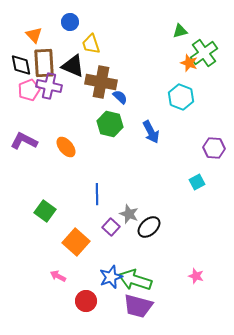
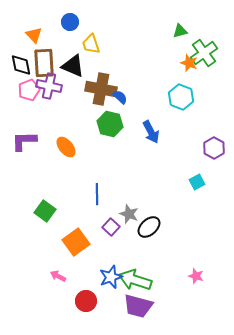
brown cross: moved 7 px down
purple L-shape: rotated 28 degrees counterclockwise
purple hexagon: rotated 25 degrees clockwise
orange square: rotated 12 degrees clockwise
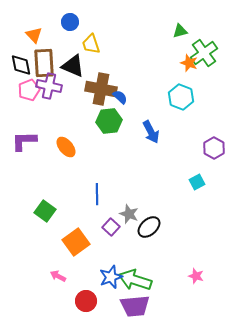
green hexagon: moved 1 px left, 3 px up; rotated 20 degrees counterclockwise
purple trapezoid: moved 3 px left; rotated 20 degrees counterclockwise
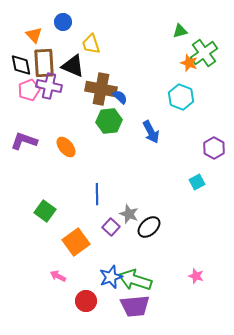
blue circle: moved 7 px left
purple L-shape: rotated 20 degrees clockwise
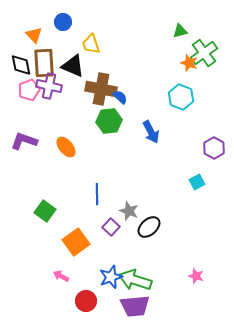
gray star: moved 3 px up
pink arrow: moved 3 px right
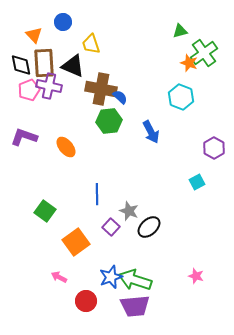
purple L-shape: moved 4 px up
pink arrow: moved 2 px left, 1 px down
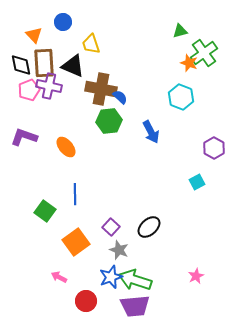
blue line: moved 22 px left
gray star: moved 10 px left, 39 px down
pink star: rotated 28 degrees clockwise
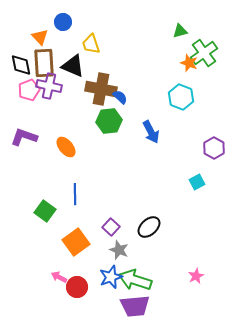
orange triangle: moved 6 px right, 2 px down
red circle: moved 9 px left, 14 px up
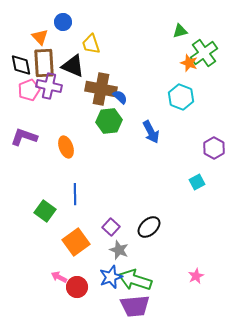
orange ellipse: rotated 20 degrees clockwise
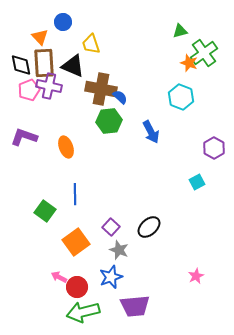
green arrow: moved 52 px left, 32 px down; rotated 32 degrees counterclockwise
